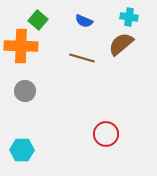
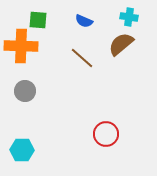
green square: rotated 36 degrees counterclockwise
brown line: rotated 25 degrees clockwise
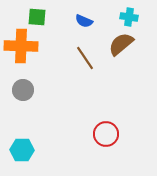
green square: moved 1 px left, 3 px up
brown line: moved 3 px right; rotated 15 degrees clockwise
gray circle: moved 2 px left, 1 px up
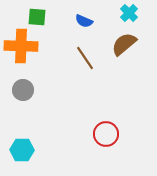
cyan cross: moved 4 px up; rotated 36 degrees clockwise
brown semicircle: moved 3 px right
